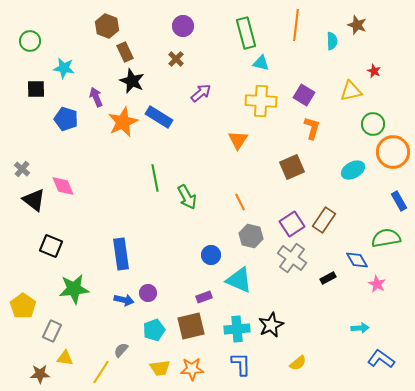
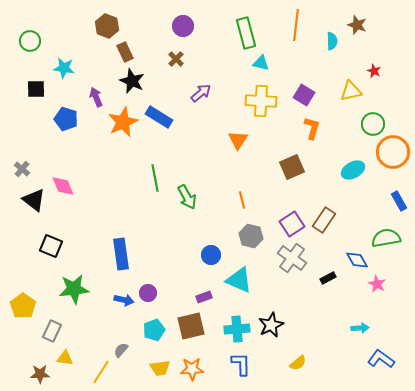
orange line at (240, 202): moved 2 px right, 2 px up; rotated 12 degrees clockwise
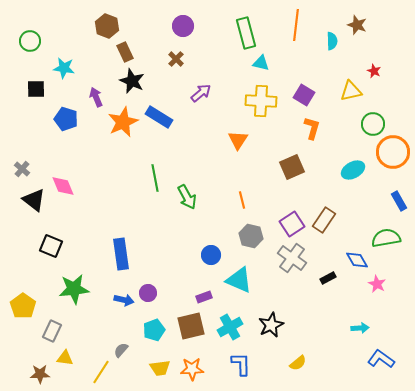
cyan cross at (237, 329): moved 7 px left, 2 px up; rotated 25 degrees counterclockwise
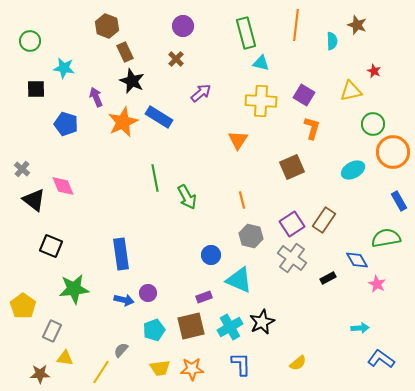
blue pentagon at (66, 119): moved 5 px down
black star at (271, 325): moved 9 px left, 3 px up
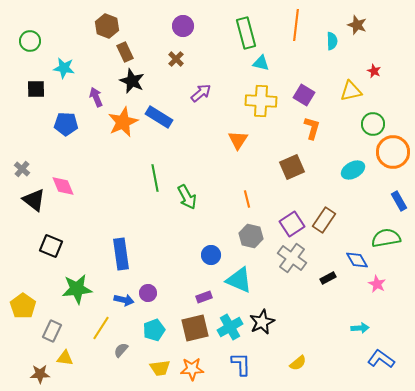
blue pentagon at (66, 124): rotated 15 degrees counterclockwise
orange line at (242, 200): moved 5 px right, 1 px up
green star at (74, 289): moved 3 px right
brown square at (191, 326): moved 4 px right, 2 px down
yellow line at (101, 372): moved 44 px up
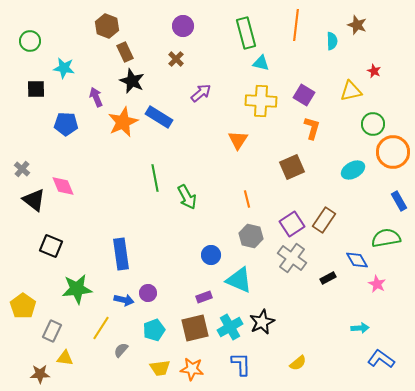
orange star at (192, 369): rotated 10 degrees clockwise
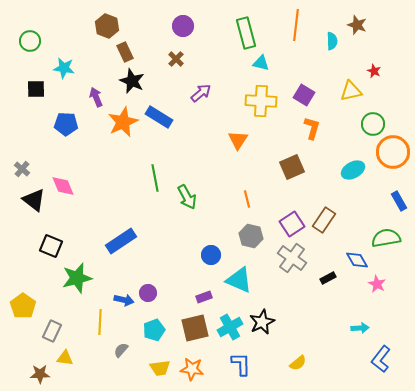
blue rectangle at (121, 254): moved 13 px up; rotated 64 degrees clockwise
green star at (77, 289): moved 11 px up; rotated 8 degrees counterclockwise
yellow line at (101, 328): moved 1 px left, 6 px up; rotated 30 degrees counterclockwise
blue L-shape at (381, 359): rotated 88 degrees counterclockwise
